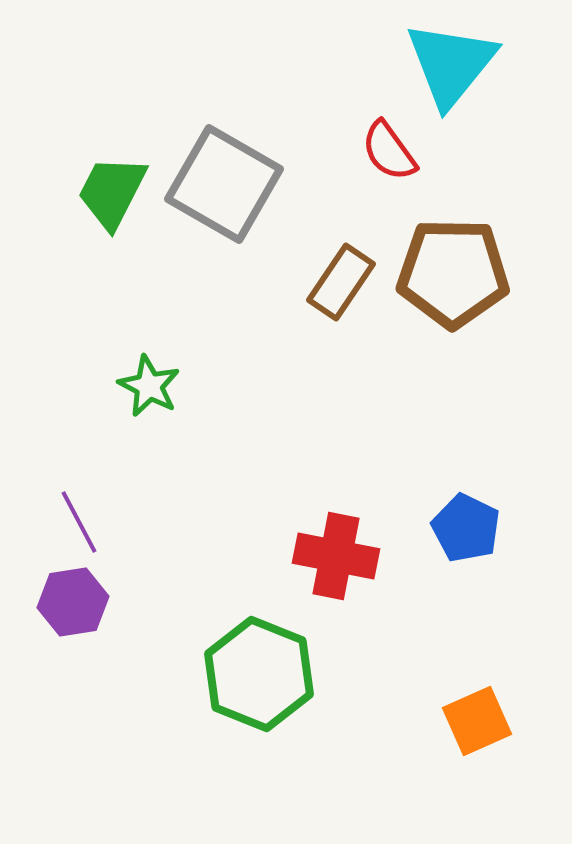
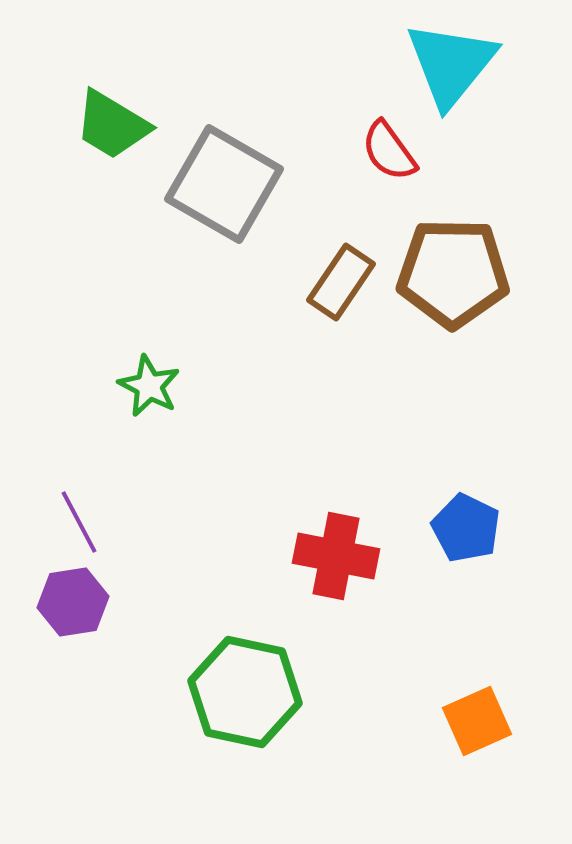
green trapezoid: moved 67 px up; rotated 86 degrees counterclockwise
green hexagon: moved 14 px left, 18 px down; rotated 10 degrees counterclockwise
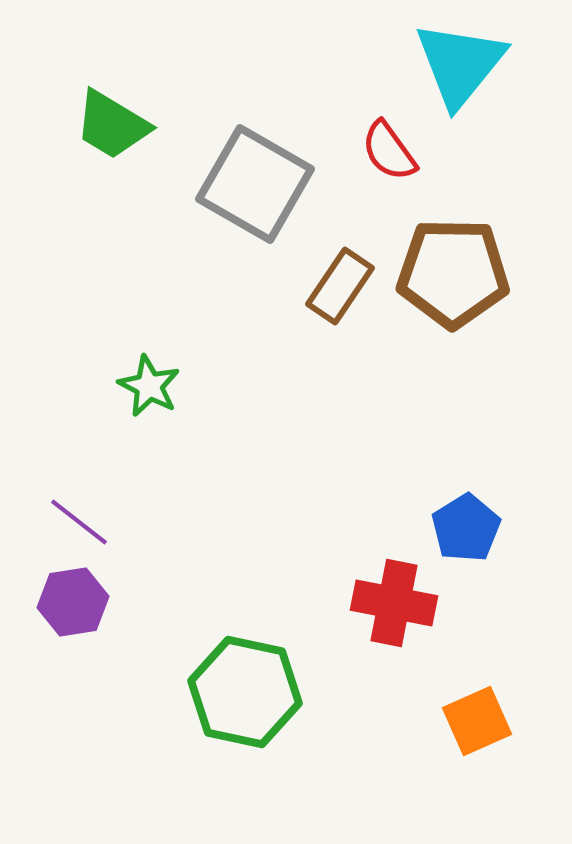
cyan triangle: moved 9 px right
gray square: moved 31 px right
brown rectangle: moved 1 px left, 4 px down
purple line: rotated 24 degrees counterclockwise
blue pentagon: rotated 14 degrees clockwise
red cross: moved 58 px right, 47 px down
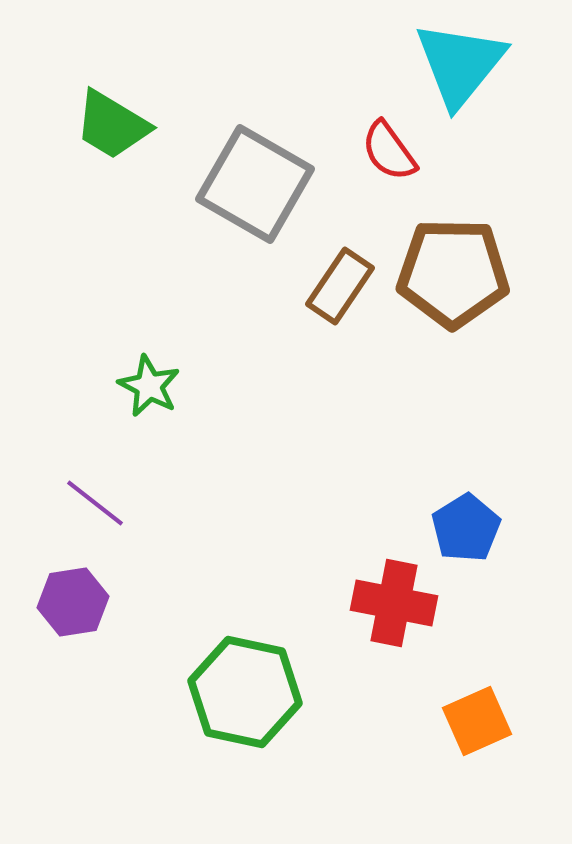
purple line: moved 16 px right, 19 px up
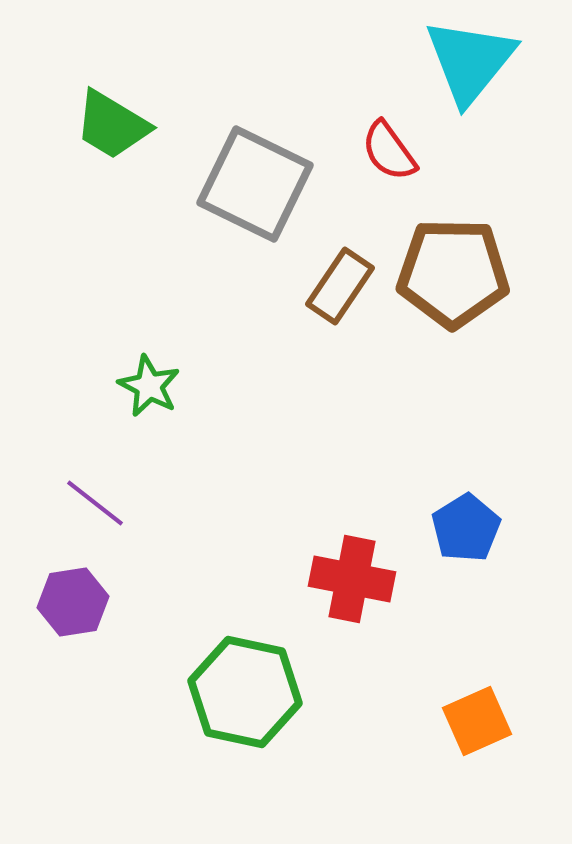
cyan triangle: moved 10 px right, 3 px up
gray square: rotated 4 degrees counterclockwise
red cross: moved 42 px left, 24 px up
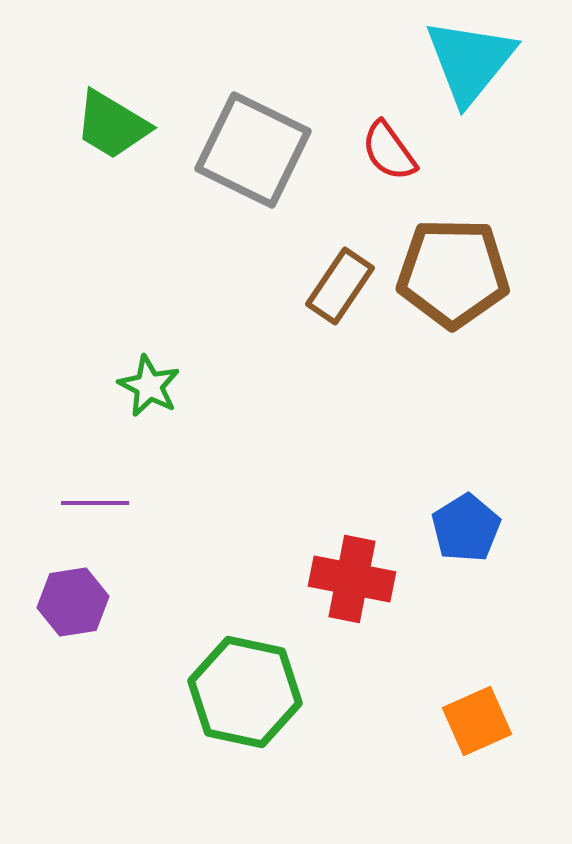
gray square: moved 2 px left, 34 px up
purple line: rotated 38 degrees counterclockwise
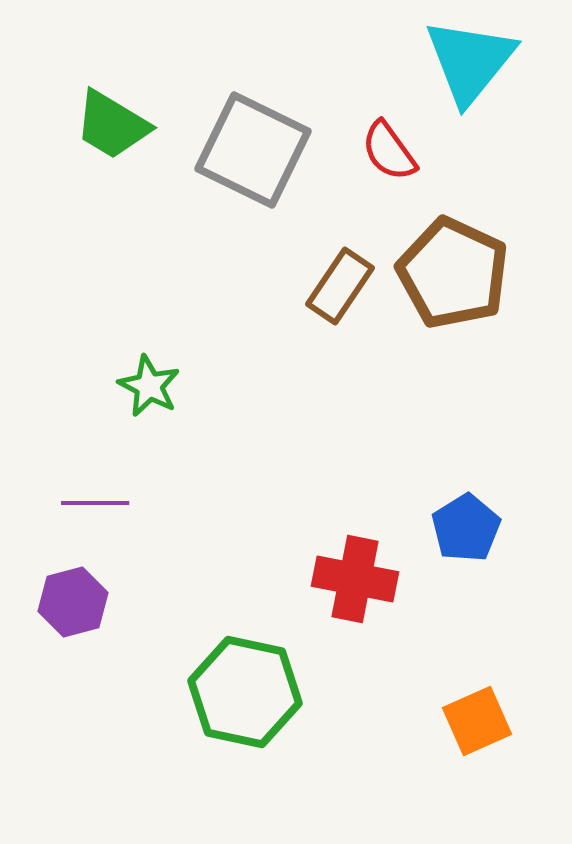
brown pentagon: rotated 24 degrees clockwise
red cross: moved 3 px right
purple hexagon: rotated 6 degrees counterclockwise
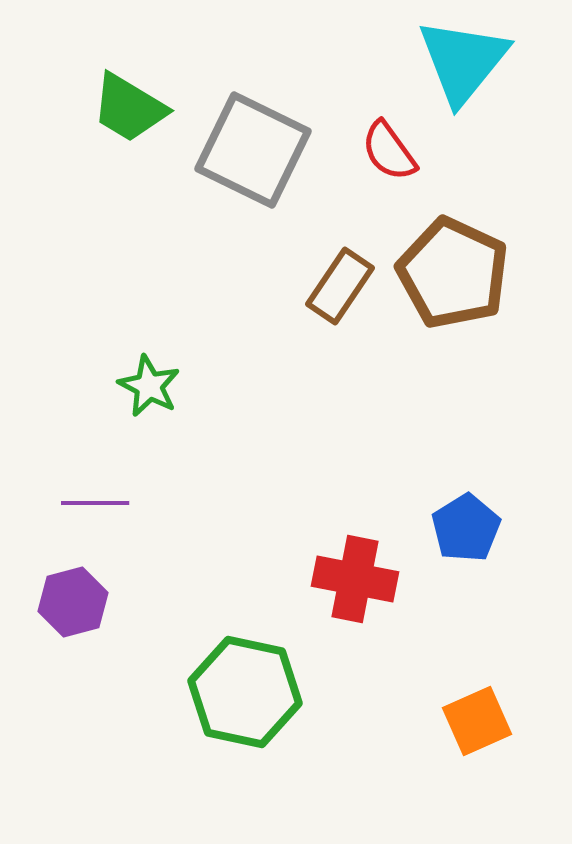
cyan triangle: moved 7 px left
green trapezoid: moved 17 px right, 17 px up
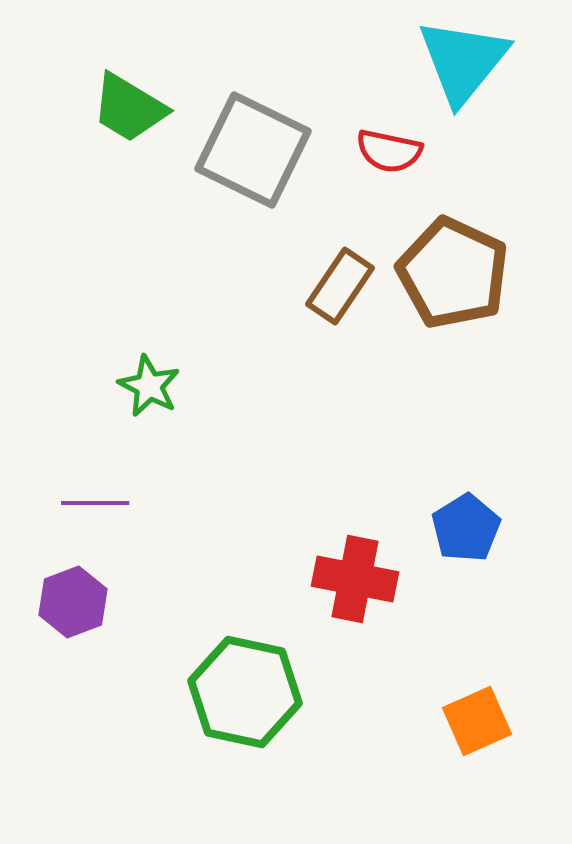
red semicircle: rotated 42 degrees counterclockwise
purple hexagon: rotated 6 degrees counterclockwise
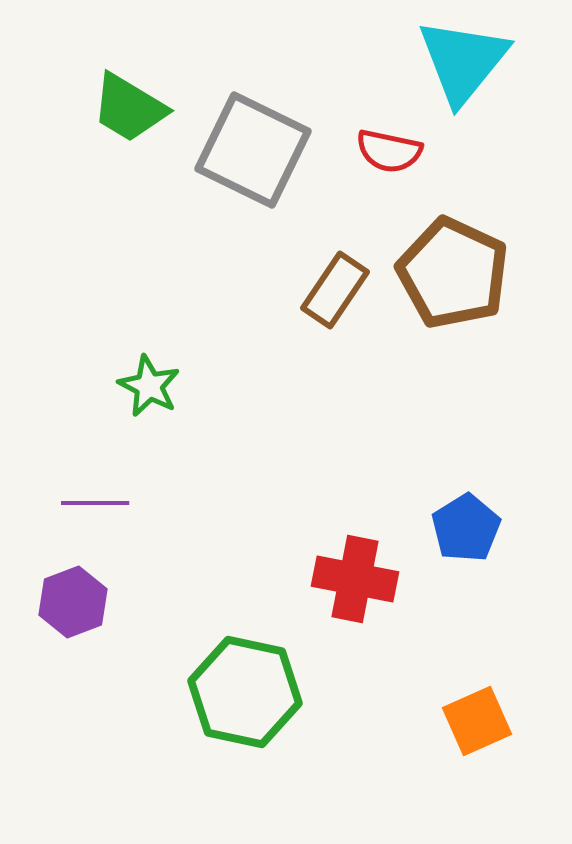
brown rectangle: moved 5 px left, 4 px down
